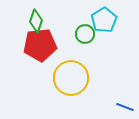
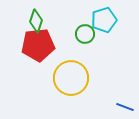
cyan pentagon: rotated 15 degrees clockwise
red pentagon: moved 2 px left
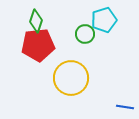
blue line: rotated 12 degrees counterclockwise
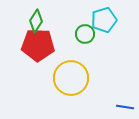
green diamond: rotated 15 degrees clockwise
red pentagon: rotated 8 degrees clockwise
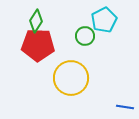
cyan pentagon: rotated 10 degrees counterclockwise
green circle: moved 2 px down
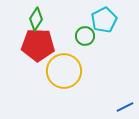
green diamond: moved 2 px up
yellow circle: moved 7 px left, 7 px up
blue line: rotated 36 degrees counterclockwise
